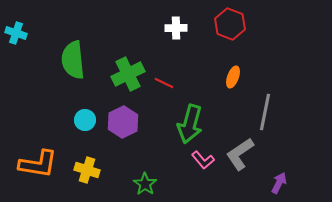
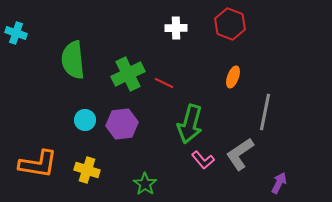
purple hexagon: moved 1 px left, 2 px down; rotated 20 degrees clockwise
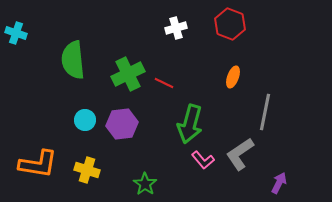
white cross: rotated 15 degrees counterclockwise
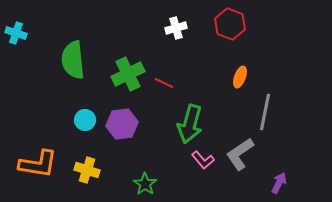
orange ellipse: moved 7 px right
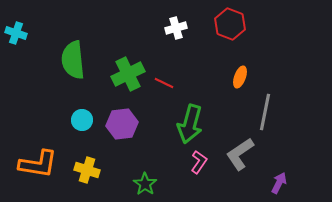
cyan circle: moved 3 px left
pink L-shape: moved 4 px left, 2 px down; rotated 105 degrees counterclockwise
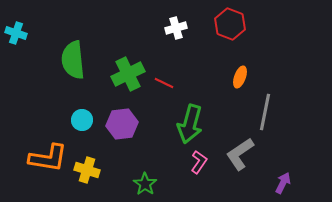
orange L-shape: moved 10 px right, 6 px up
purple arrow: moved 4 px right
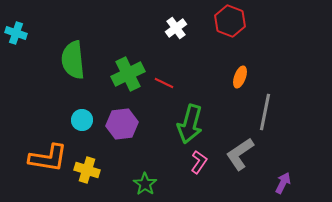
red hexagon: moved 3 px up
white cross: rotated 20 degrees counterclockwise
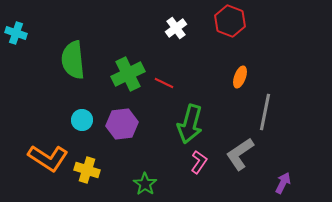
orange L-shape: rotated 24 degrees clockwise
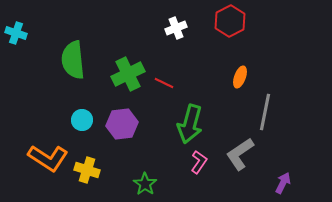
red hexagon: rotated 12 degrees clockwise
white cross: rotated 15 degrees clockwise
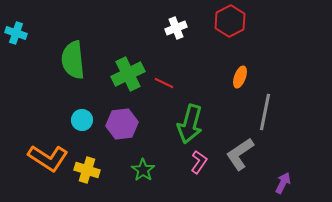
green star: moved 2 px left, 14 px up
